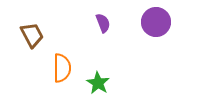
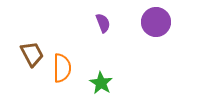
brown trapezoid: moved 19 px down
green star: moved 3 px right
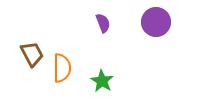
green star: moved 1 px right, 2 px up
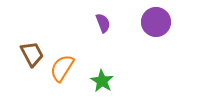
orange semicircle: rotated 148 degrees counterclockwise
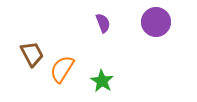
orange semicircle: moved 1 px down
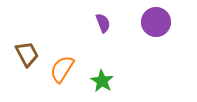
brown trapezoid: moved 5 px left
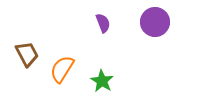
purple circle: moved 1 px left
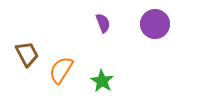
purple circle: moved 2 px down
orange semicircle: moved 1 px left, 1 px down
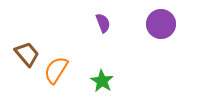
purple circle: moved 6 px right
brown trapezoid: rotated 12 degrees counterclockwise
orange semicircle: moved 5 px left
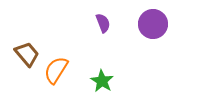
purple circle: moved 8 px left
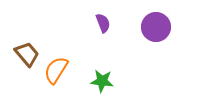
purple circle: moved 3 px right, 3 px down
green star: rotated 25 degrees counterclockwise
